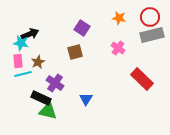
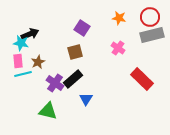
black rectangle: moved 32 px right, 19 px up; rotated 66 degrees counterclockwise
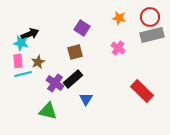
red rectangle: moved 12 px down
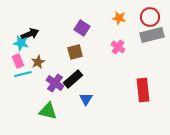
pink cross: moved 1 px up
pink rectangle: rotated 16 degrees counterclockwise
red rectangle: moved 1 px right, 1 px up; rotated 40 degrees clockwise
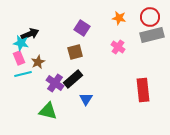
pink rectangle: moved 1 px right, 3 px up
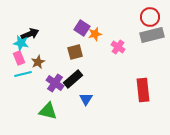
orange star: moved 24 px left, 16 px down; rotated 24 degrees counterclockwise
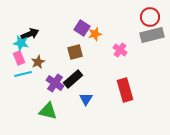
pink cross: moved 2 px right, 3 px down
red rectangle: moved 18 px left; rotated 10 degrees counterclockwise
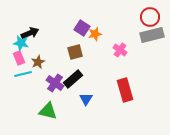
black arrow: moved 1 px up
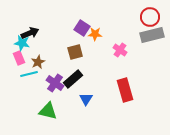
orange star: rotated 16 degrees clockwise
cyan star: moved 1 px right
cyan line: moved 6 px right
